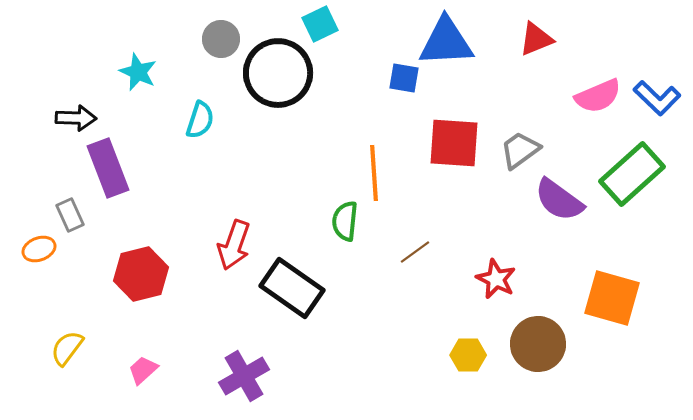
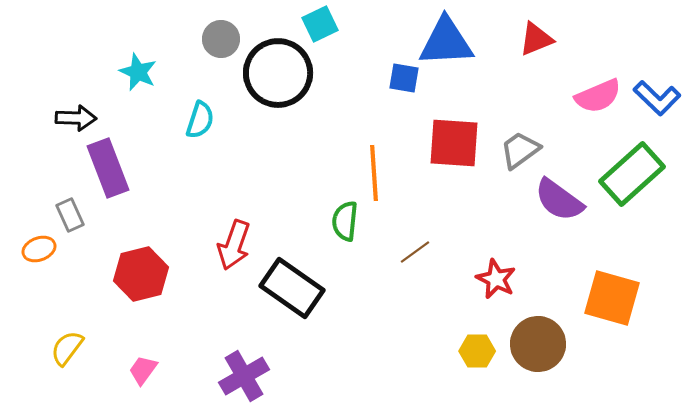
yellow hexagon: moved 9 px right, 4 px up
pink trapezoid: rotated 12 degrees counterclockwise
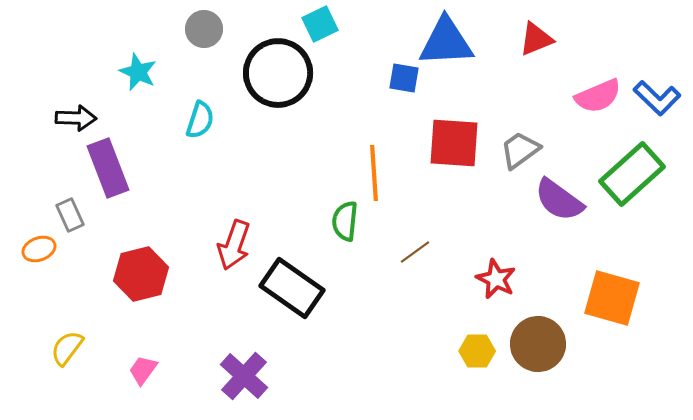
gray circle: moved 17 px left, 10 px up
purple cross: rotated 18 degrees counterclockwise
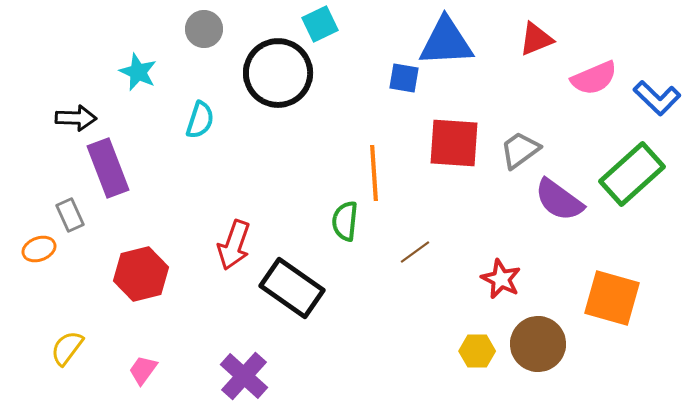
pink semicircle: moved 4 px left, 18 px up
red star: moved 5 px right
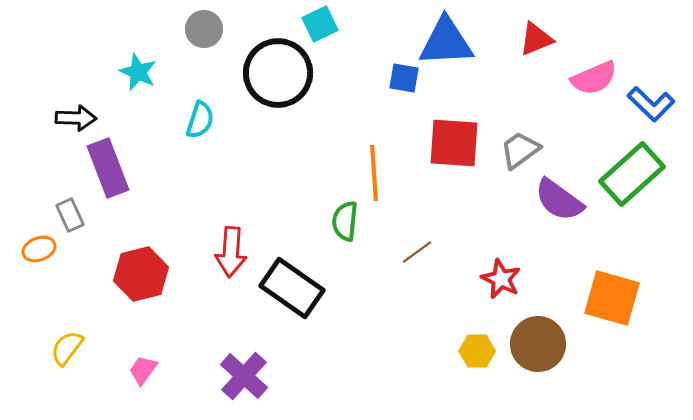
blue L-shape: moved 6 px left, 6 px down
red arrow: moved 3 px left, 7 px down; rotated 15 degrees counterclockwise
brown line: moved 2 px right
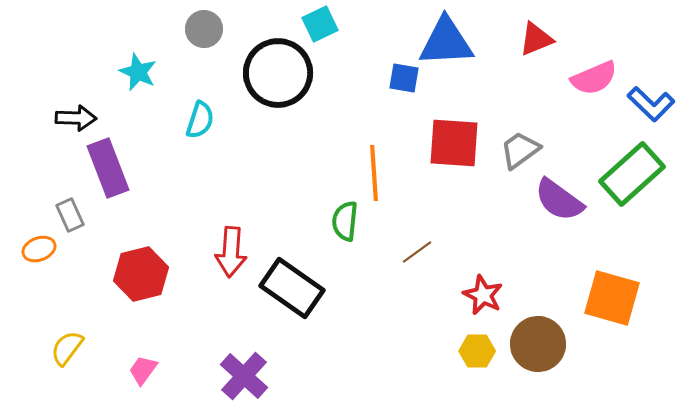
red star: moved 18 px left, 16 px down
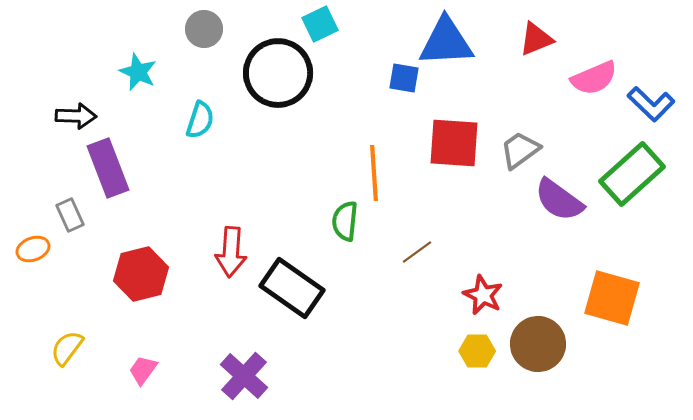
black arrow: moved 2 px up
orange ellipse: moved 6 px left
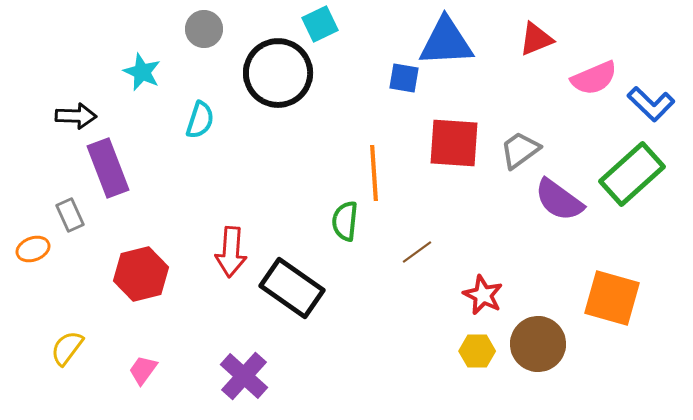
cyan star: moved 4 px right
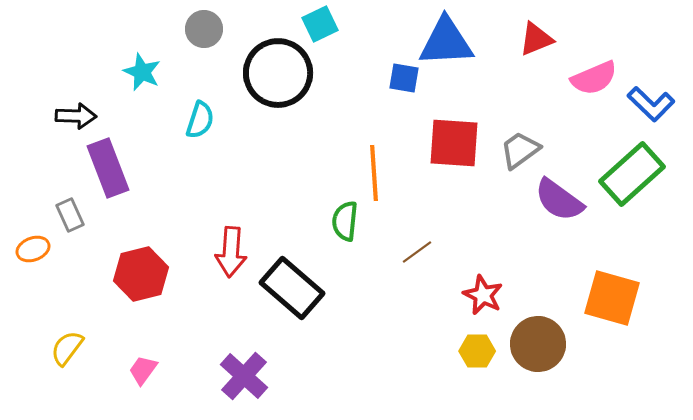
black rectangle: rotated 6 degrees clockwise
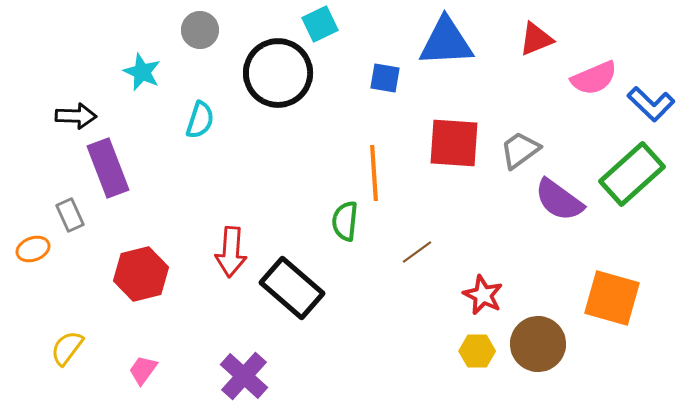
gray circle: moved 4 px left, 1 px down
blue square: moved 19 px left
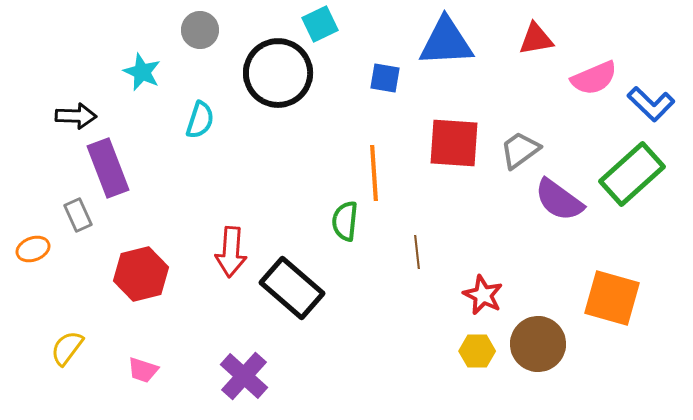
red triangle: rotated 12 degrees clockwise
gray rectangle: moved 8 px right
brown line: rotated 60 degrees counterclockwise
pink trapezoid: rotated 108 degrees counterclockwise
